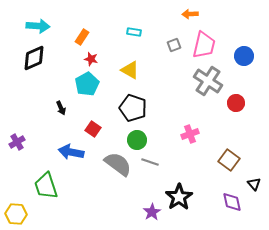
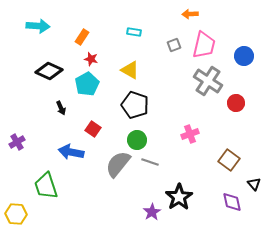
black diamond: moved 15 px right, 13 px down; rotated 48 degrees clockwise
black pentagon: moved 2 px right, 3 px up
gray semicircle: rotated 88 degrees counterclockwise
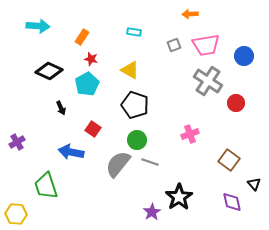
pink trapezoid: moved 2 px right; rotated 68 degrees clockwise
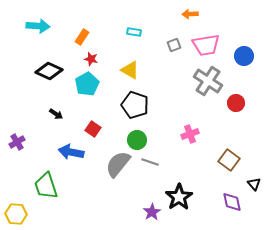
black arrow: moved 5 px left, 6 px down; rotated 32 degrees counterclockwise
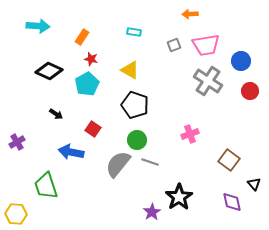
blue circle: moved 3 px left, 5 px down
red circle: moved 14 px right, 12 px up
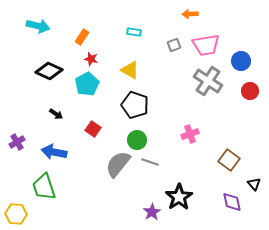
cyan arrow: rotated 10 degrees clockwise
blue arrow: moved 17 px left
green trapezoid: moved 2 px left, 1 px down
